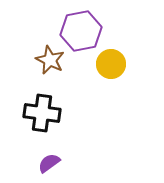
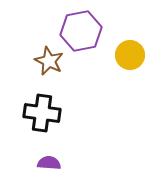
brown star: moved 1 px left, 1 px down
yellow circle: moved 19 px right, 9 px up
purple semicircle: rotated 40 degrees clockwise
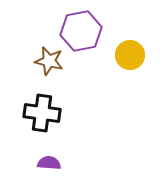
brown star: rotated 12 degrees counterclockwise
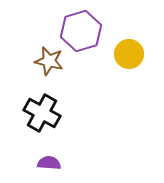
purple hexagon: rotated 6 degrees counterclockwise
yellow circle: moved 1 px left, 1 px up
black cross: rotated 21 degrees clockwise
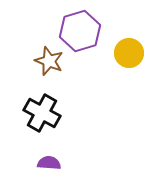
purple hexagon: moved 1 px left
yellow circle: moved 1 px up
brown star: rotated 8 degrees clockwise
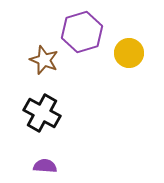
purple hexagon: moved 2 px right, 1 px down
brown star: moved 5 px left, 1 px up
purple semicircle: moved 4 px left, 3 px down
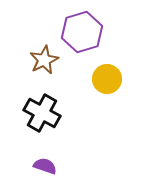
yellow circle: moved 22 px left, 26 px down
brown star: rotated 24 degrees clockwise
purple semicircle: rotated 15 degrees clockwise
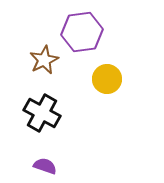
purple hexagon: rotated 9 degrees clockwise
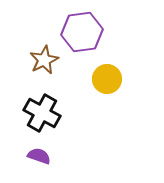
purple semicircle: moved 6 px left, 10 px up
